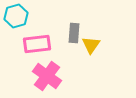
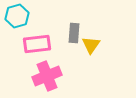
cyan hexagon: moved 1 px right
pink cross: rotated 32 degrees clockwise
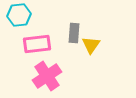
cyan hexagon: moved 2 px right, 1 px up; rotated 10 degrees clockwise
pink cross: rotated 12 degrees counterclockwise
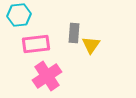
pink rectangle: moved 1 px left
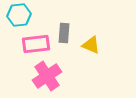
gray rectangle: moved 10 px left
yellow triangle: rotated 42 degrees counterclockwise
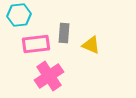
pink cross: moved 2 px right
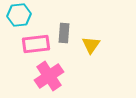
yellow triangle: rotated 42 degrees clockwise
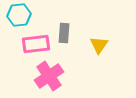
yellow triangle: moved 8 px right
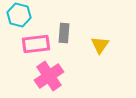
cyan hexagon: rotated 20 degrees clockwise
yellow triangle: moved 1 px right
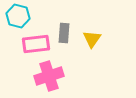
cyan hexagon: moved 1 px left, 1 px down
yellow triangle: moved 8 px left, 6 px up
pink cross: rotated 16 degrees clockwise
